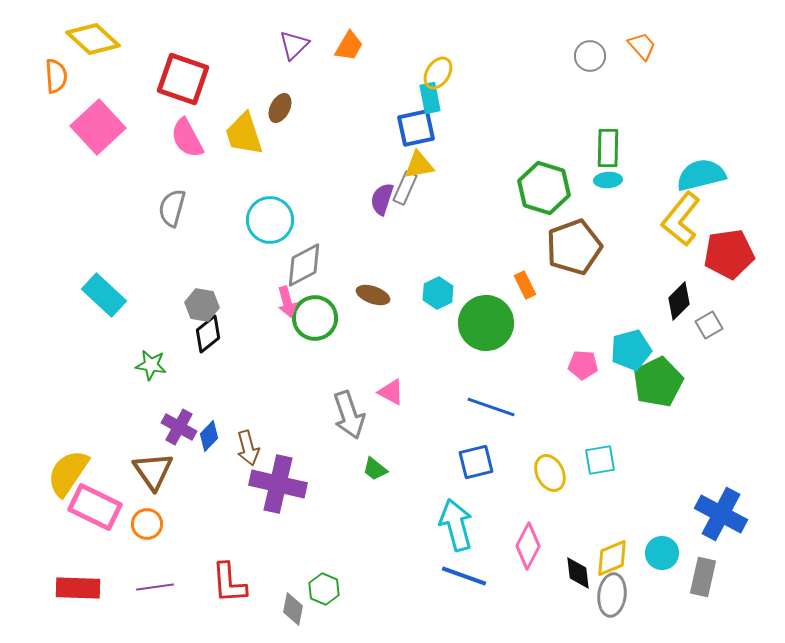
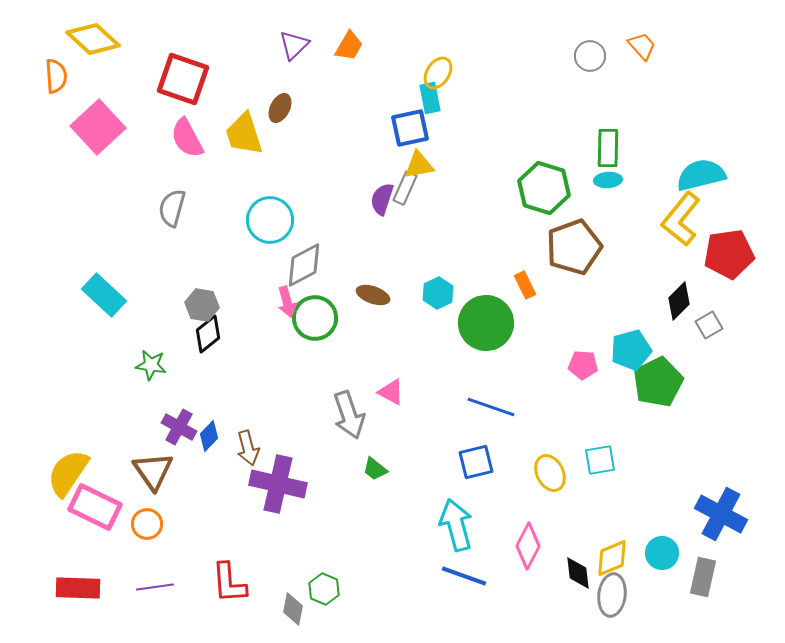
blue square at (416, 128): moved 6 px left
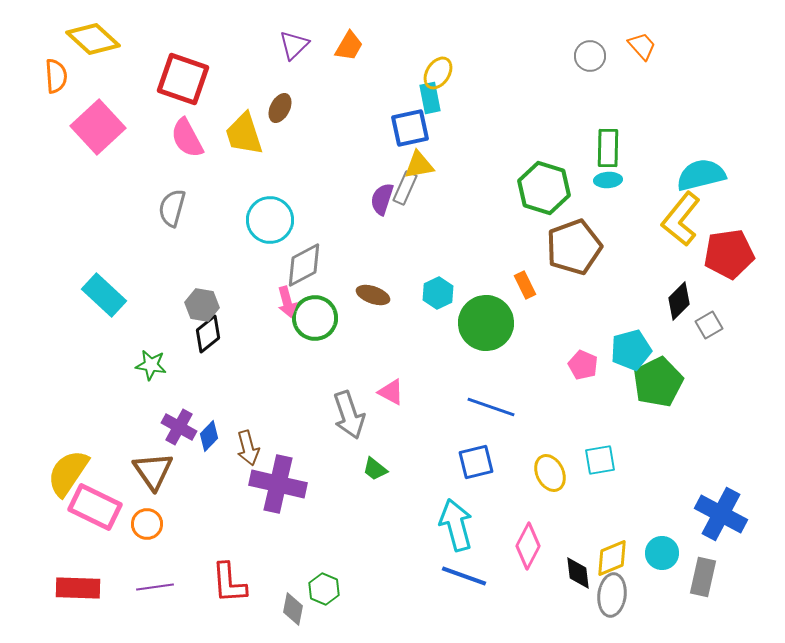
pink pentagon at (583, 365): rotated 20 degrees clockwise
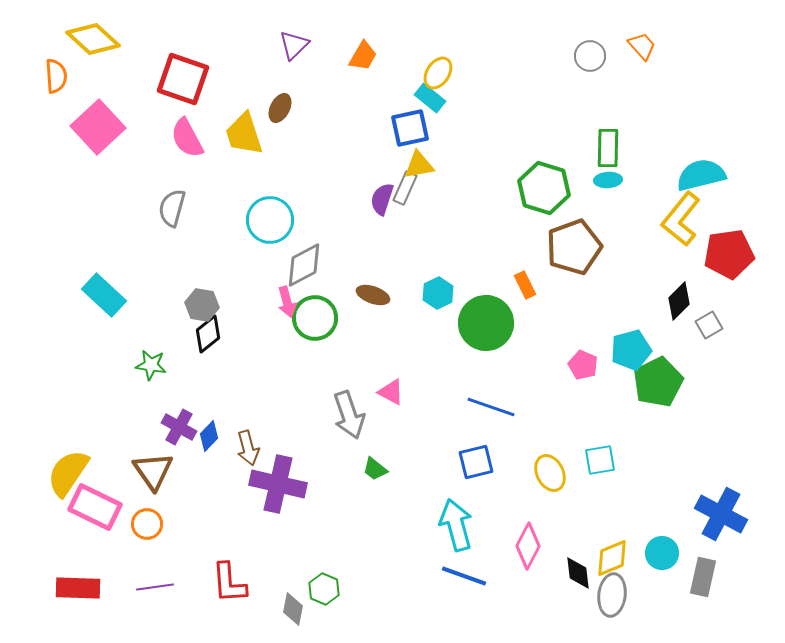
orange trapezoid at (349, 46): moved 14 px right, 10 px down
cyan rectangle at (430, 98): rotated 40 degrees counterclockwise
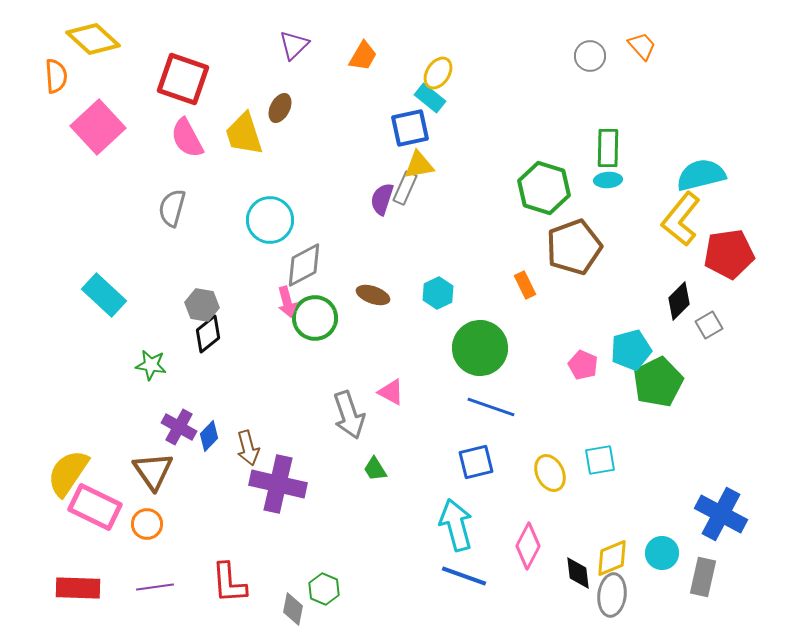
green circle at (486, 323): moved 6 px left, 25 px down
green trapezoid at (375, 469): rotated 20 degrees clockwise
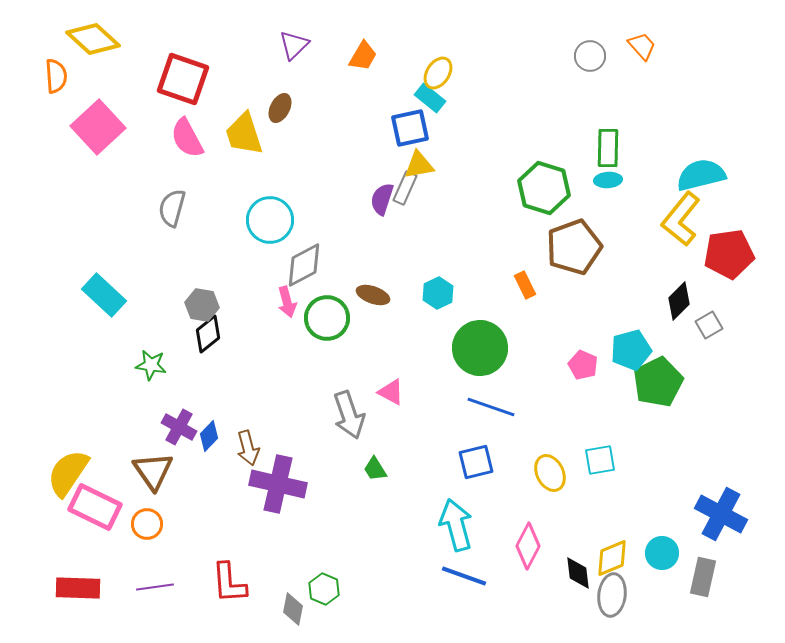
green circle at (315, 318): moved 12 px right
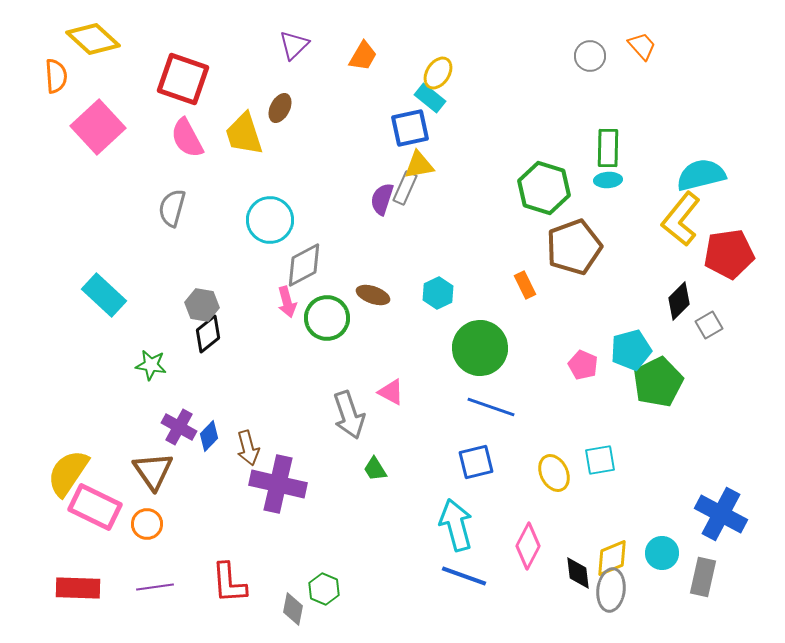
yellow ellipse at (550, 473): moved 4 px right
gray ellipse at (612, 595): moved 1 px left, 5 px up
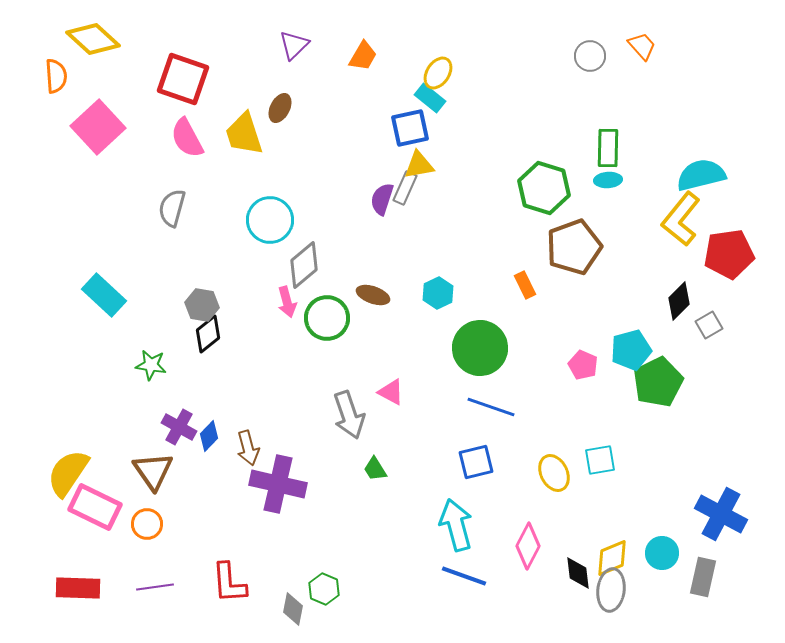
gray diamond at (304, 265): rotated 12 degrees counterclockwise
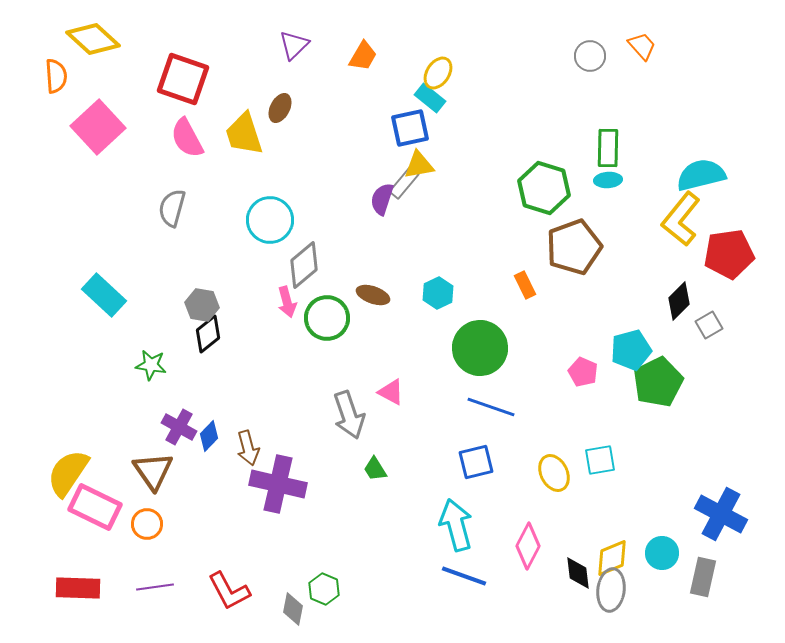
gray rectangle at (405, 188): moved 1 px left, 5 px up; rotated 16 degrees clockwise
pink pentagon at (583, 365): moved 7 px down
red L-shape at (229, 583): moved 8 px down; rotated 24 degrees counterclockwise
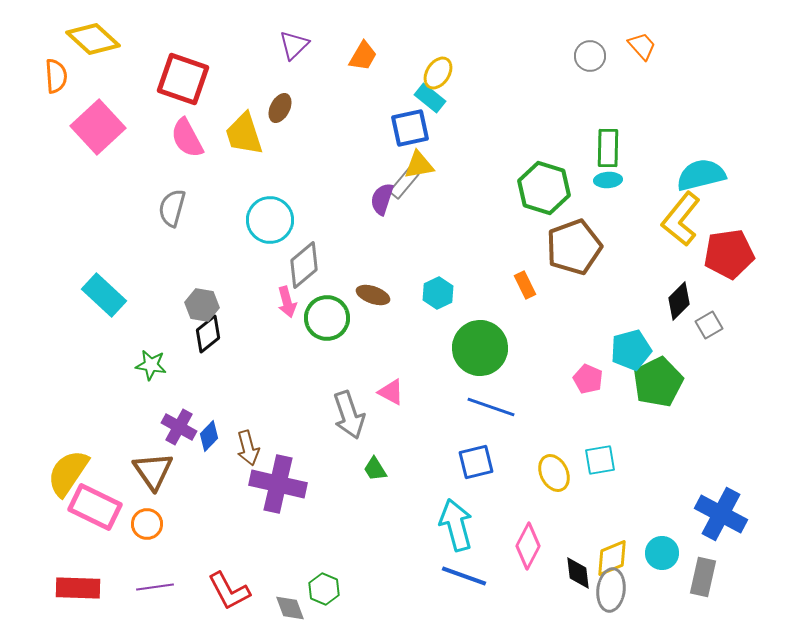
pink pentagon at (583, 372): moved 5 px right, 7 px down
gray diamond at (293, 609): moved 3 px left, 1 px up; rotated 32 degrees counterclockwise
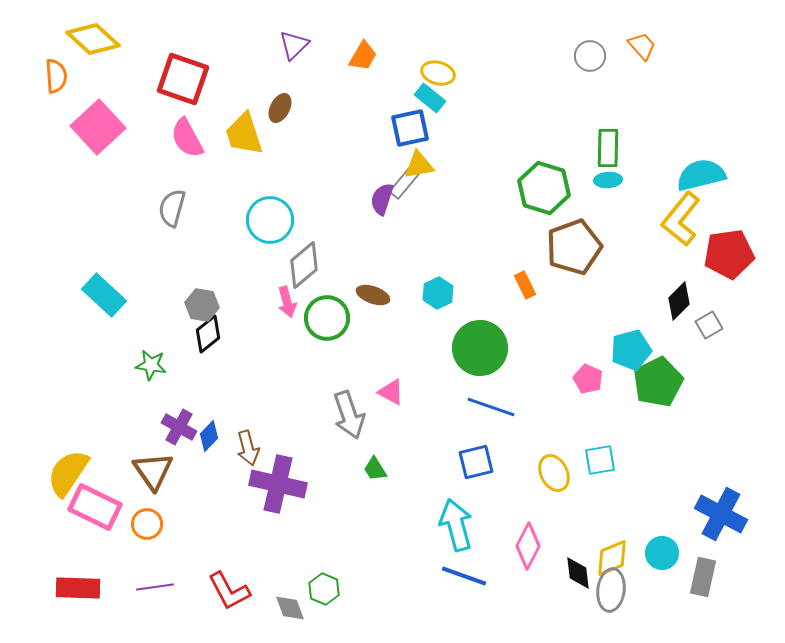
yellow ellipse at (438, 73): rotated 72 degrees clockwise
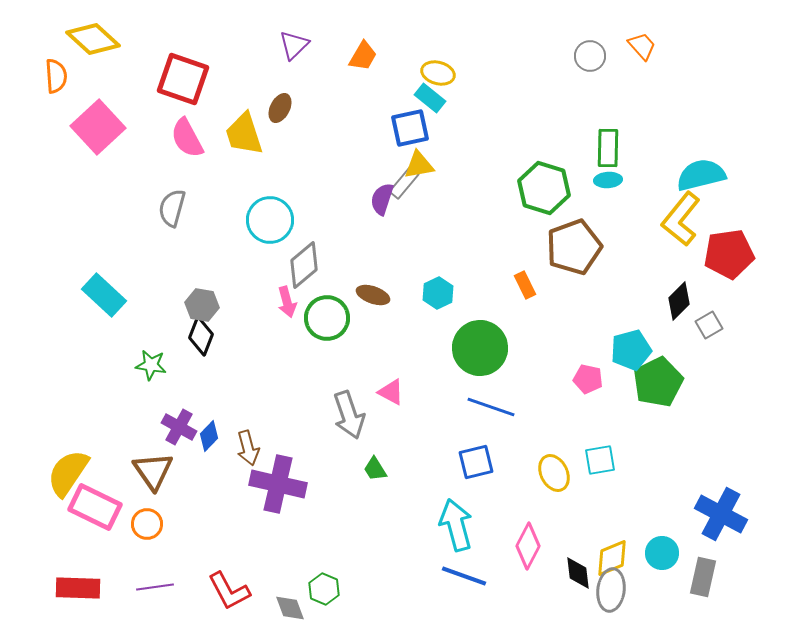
black diamond at (208, 334): moved 7 px left, 2 px down; rotated 30 degrees counterclockwise
pink pentagon at (588, 379): rotated 12 degrees counterclockwise
